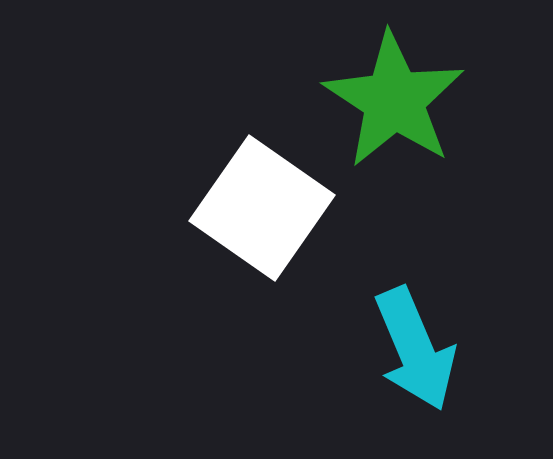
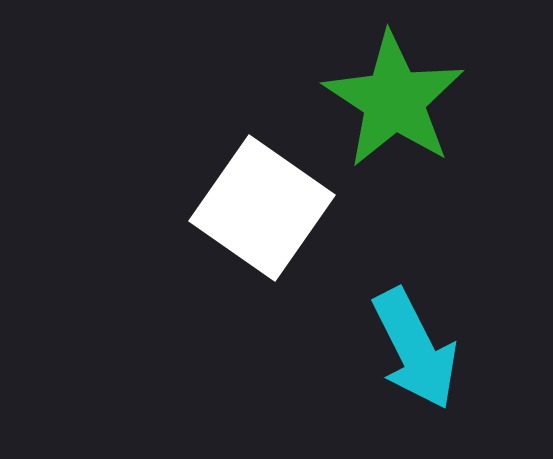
cyan arrow: rotated 4 degrees counterclockwise
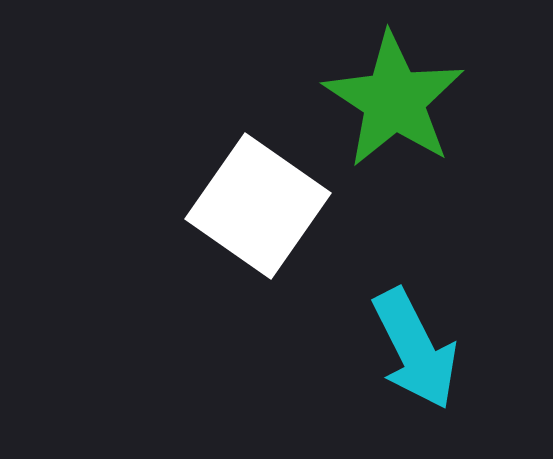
white square: moved 4 px left, 2 px up
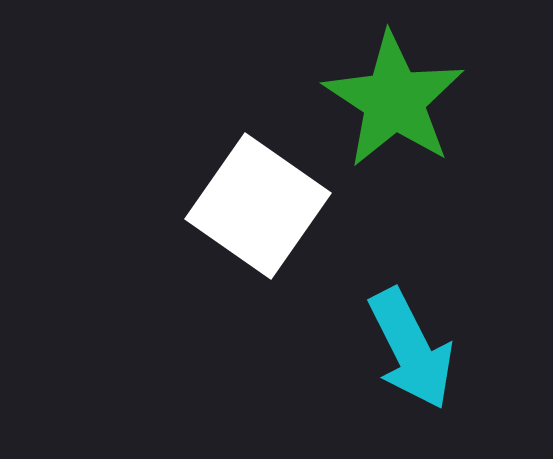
cyan arrow: moved 4 px left
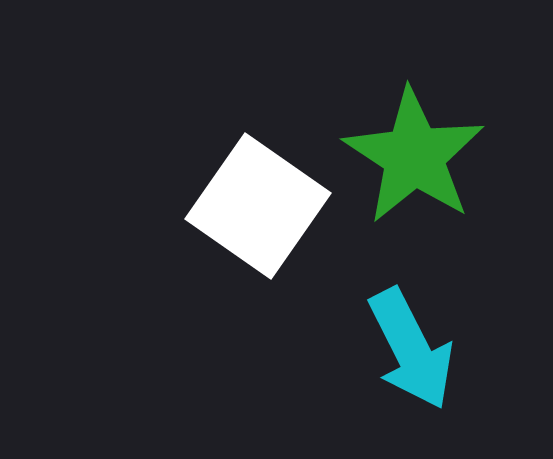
green star: moved 20 px right, 56 px down
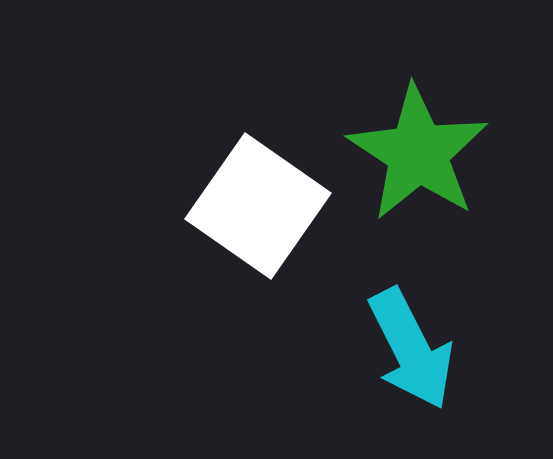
green star: moved 4 px right, 3 px up
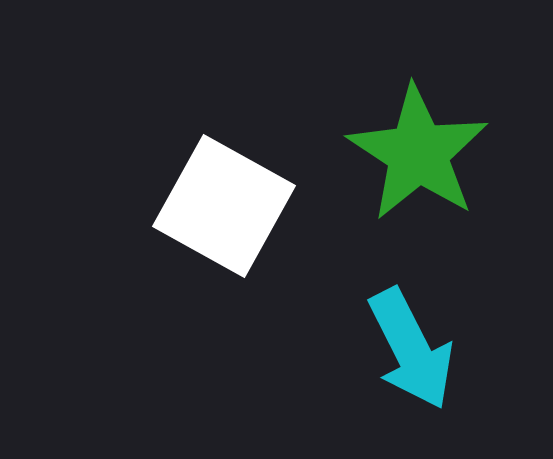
white square: moved 34 px left; rotated 6 degrees counterclockwise
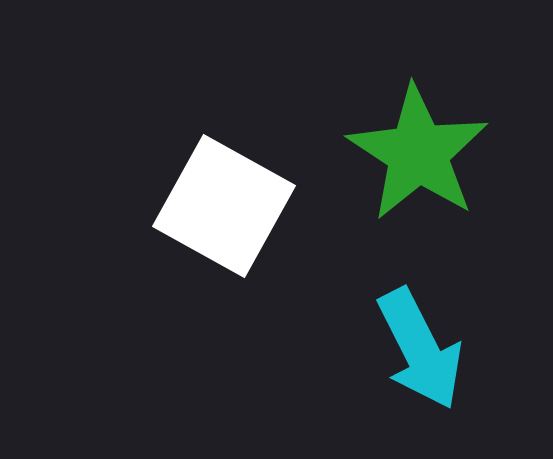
cyan arrow: moved 9 px right
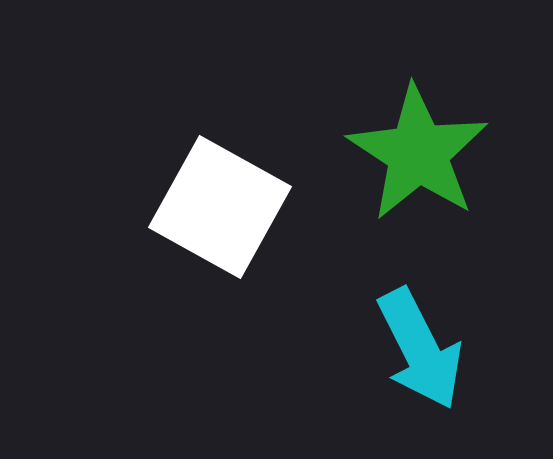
white square: moved 4 px left, 1 px down
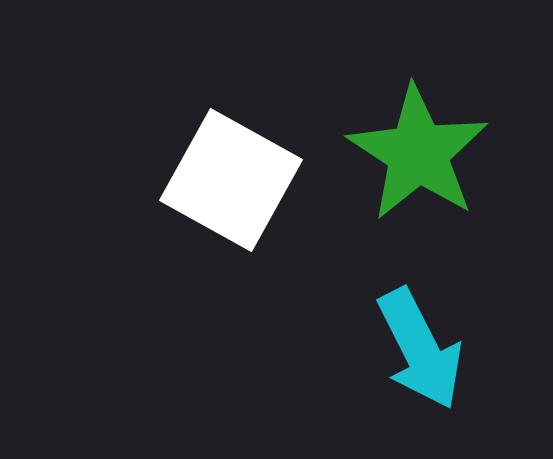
white square: moved 11 px right, 27 px up
